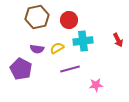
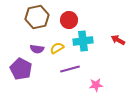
red arrow: rotated 144 degrees clockwise
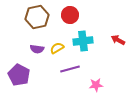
red circle: moved 1 px right, 5 px up
purple pentagon: moved 2 px left, 6 px down
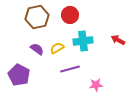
purple semicircle: rotated 152 degrees counterclockwise
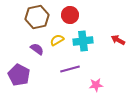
yellow semicircle: moved 8 px up
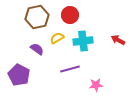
yellow semicircle: moved 2 px up
